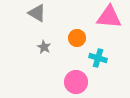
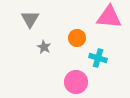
gray triangle: moved 7 px left, 6 px down; rotated 30 degrees clockwise
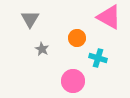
pink triangle: rotated 24 degrees clockwise
gray star: moved 2 px left, 2 px down
pink circle: moved 3 px left, 1 px up
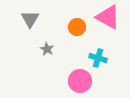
pink triangle: moved 1 px left
orange circle: moved 11 px up
gray star: moved 5 px right
pink circle: moved 7 px right
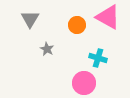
orange circle: moved 2 px up
pink circle: moved 4 px right, 2 px down
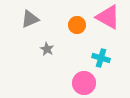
gray triangle: rotated 36 degrees clockwise
cyan cross: moved 3 px right
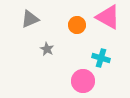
pink circle: moved 1 px left, 2 px up
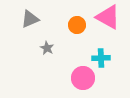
gray star: moved 1 px up
cyan cross: rotated 18 degrees counterclockwise
pink circle: moved 3 px up
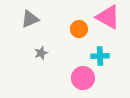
orange circle: moved 2 px right, 4 px down
gray star: moved 6 px left, 5 px down; rotated 24 degrees clockwise
cyan cross: moved 1 px left, 2 px up
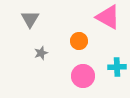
gray triangle: rotated 36 degrees counterclockwise
orange circle: moved 12 px down
cyan cross: moved 17 px right, 11 px down
pink circle: moved 2 px up
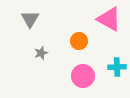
pink triangle: moved 1 px right, 2 px down
